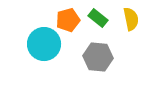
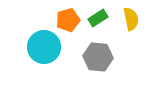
green rectangle: rotated 72 degrees counterclockwise
cyan circle: moved 3 px down
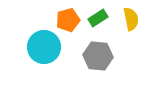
gray hexagon: moved 1 px up
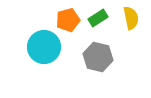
yellow semicircle: moved 1 px up
gray hexagon: moved 1 px down; rotated 8 degrees clockwise
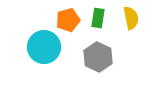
green rectangle: rotated 48 degrees counterclockwise
gray hexagon: rotated 12 degrees clockwise
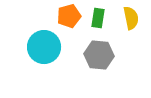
orange pentagon: moved 1 px right, 4 px up
gray hexagon: moved 1 px right, 2 px up; rotated 20 degrees counterclockwise
